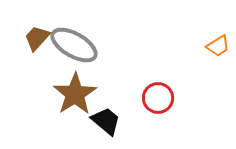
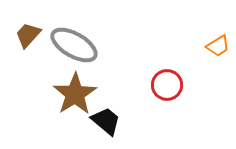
brown trapezoid: moved 9 px left, 3 px up
red circle: moved 9 px right, 13 px up
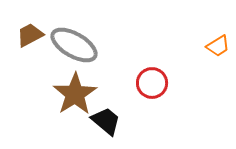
brown trapezoid: moved 2 px right; rotated 20 degrees clockwise
red circle: moved 15 px left, 2 px up
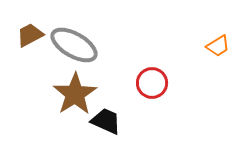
black trapezoid: rotated 16 degrees counterclockwise
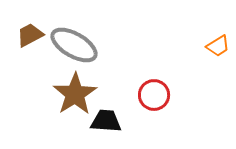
red circle: moved 2 px right, 12 px down
black trapezoid: rotated 20 degrees counterclockwise
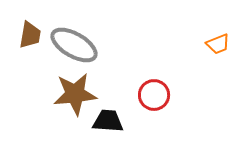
brown trapezoid: rotated 128 degrees clockwise
orange trapezoid: moved 2 px up; rotated 10 degrees clockwise
brown star: rotated 27 degrees clockwise
black trapezoid: moved 2 px right
